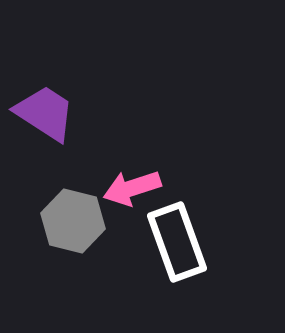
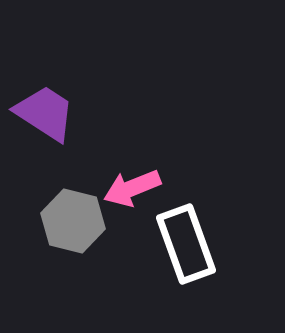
pink arrow: rotated 4 degrees counterclockwise
white rectangle: moved 9 px right, 2 px down
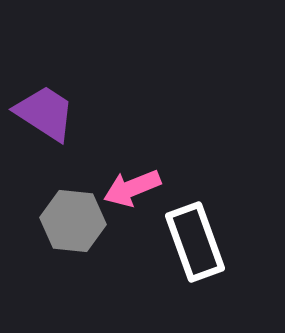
gray hexagon: rotated 8 degrees counterclockwise
white rectangle: moved 9 px right, 2 px up
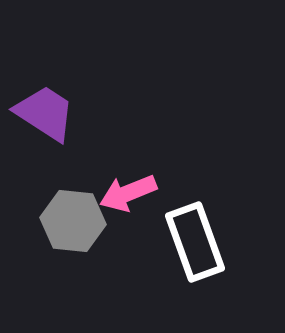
pink arrow: moved 4 px left, 5 px down
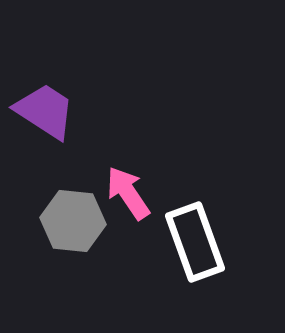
purple trapezoid: moved 2 px up
pink arrow: rotated 78 degrees clockwise
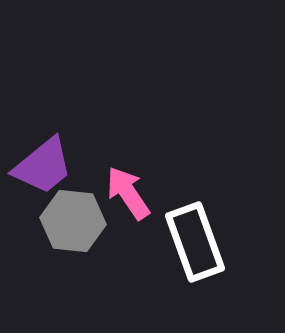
purple trapezoid: moved 2 px left, 55 px down; rotated 108 degrees clockwise
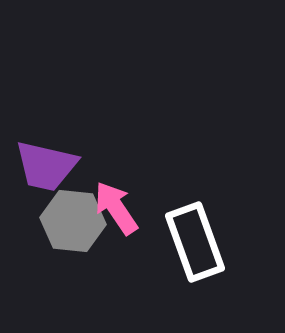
purple trapezoid: moved 3 px right; rotated 52 degrees clockwise
pink arrow: moved 12 px left, 15 px down
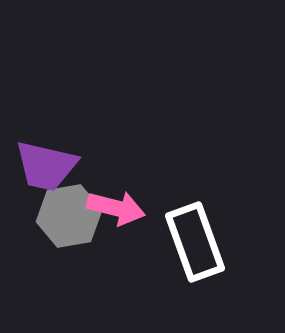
pink arrow: rotated 138 degrees clockwise
gray hexagon: moved 4 px left, 5 px up; rotated 16 degrees counterclockwise
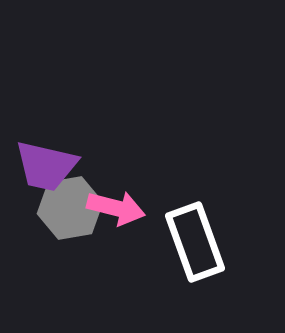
gray hexagon: moved 1 px right, 8 px up
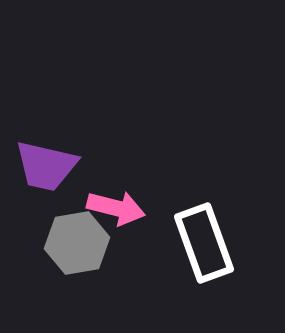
gray hexagon: moved 7 px right, 35 px down
white rectangle: moved 9 px right, 1 px down
